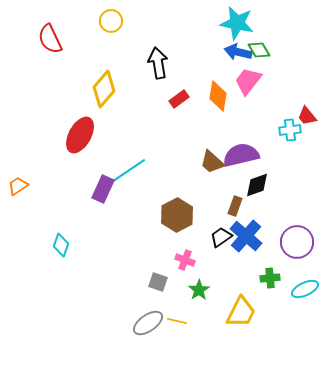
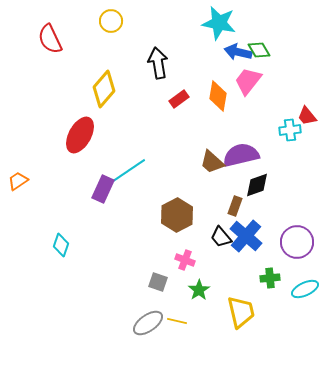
cyan star: moved 18 px left
orange trapezoid: moved 5 px up
black trapezoid: rotated 95 degrees counterclockwise
yellow trapezoid: rotated 40 degrees counterclockwise
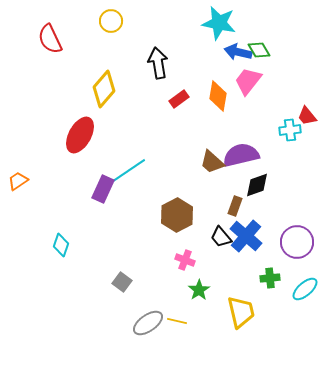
gray square: moved 36 px left; rotated 18 degrees clockwise
cyan ellipse: rotated 16 degrees counterclockwise
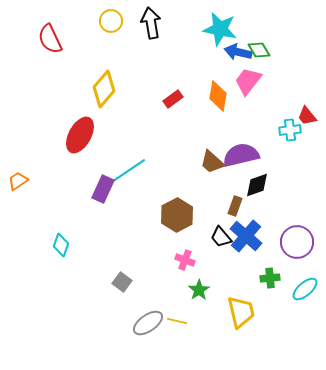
cyan star: moved 1 px right, 6 px down
black arrow: moved 7 px left, 40 px up
red rectangle: moved 6 px left
